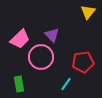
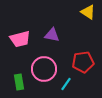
yellow triangle: rotated 35 degrees counterclockwise
purple triangle: rotated 35 degrees counterclockwise
pink trapezoid: rotated 30 degrees clockwise
pink circle: moved 3 px right, 12 px down
green rectangle: moved 2 px up
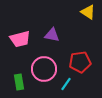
red pentagon: moved 3 px left
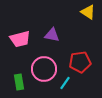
cyan line: moved 1 px left, 1 px up
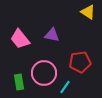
pink trapezoid: rotated 65 degrees clockwise
pink circle: moved 4 px down
cyan line: moved 4 px down
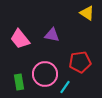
yellow triangle: moved 1 px left, 1 px down
pink circle: moved 1 px right, 1 px down
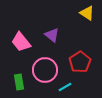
purple triangle: rotated 28 degrees clockwise
pink trapezoid: moved 1 px right, 3 px down
red pentagon: rotated 25 degrees counterclockwise
pink circle: moved 4 px up
cyan line: rotated 24 degrees clockwise
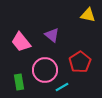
yellow triangle: moved 1 px right, 2 px down; rotated 21 degrees counterclockwise
cyan line: moved 3 px left
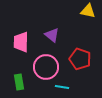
yellow triangle: moved 4 px up
pink trapezoid: rotated 40 degrees clockwise
red pentagon: moved 3 px up; rotated 20 degrees counterclockwise
pink circle: moved 1 px right, 3 px up
cyan line: rotated 40 degrees clockwise
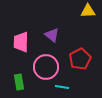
yellow triangle: rotated 14 degrees counterclockwise
red pentagon: rotated 25 degrees clockwise
